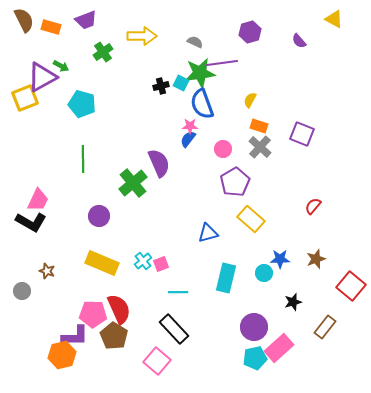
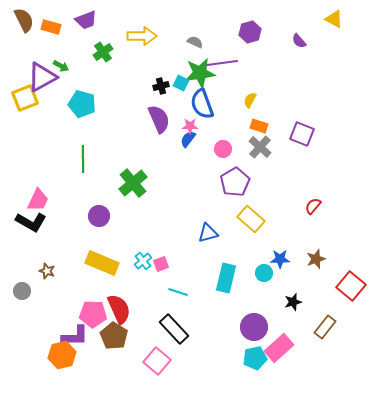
purple semicircle at (159, 163): moved 44 px up
cyan line at (178, 292): rotated 18 degrees clockwise
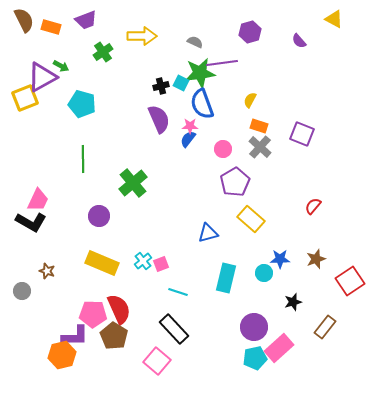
red square at (351, 286): moved 1 px left, 5 px up; rotated 16 degrees clockwise
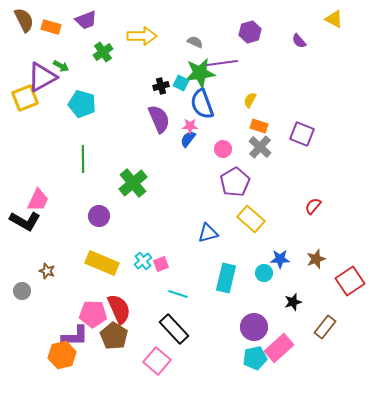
black L-shape at (31, 222): moved 6 px left, 1 px up
cyan line at (178, 292): moved 2 px down
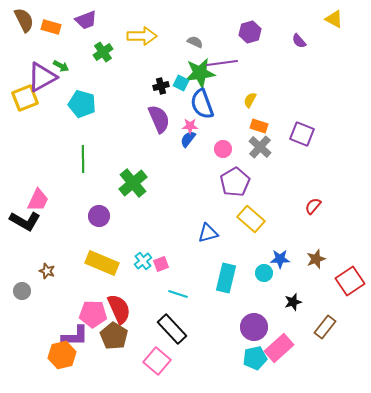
black rectangle at (174, 329): moved 2 px left
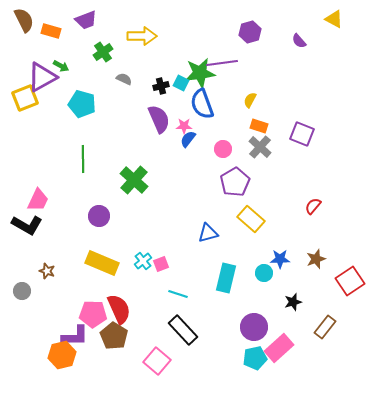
orange rectangle at (51, 27): moved 4 px down
gray semicircle at (195, 42): moved 71 px left, 37 px down
pink star at (190, 126): moved 6 px left
green cross at (133, 183): moved 1 px right, 3 px up; rotated 8 degrees counterclockwise
black L-shape at (25, 221): moved 2 px right, 4 px down
black rectangle at (172, 329): moved 11 px right, 1 px down
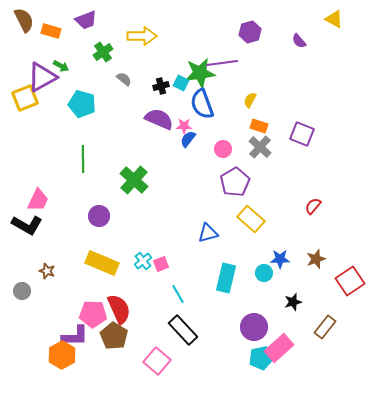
gray semicircle at (124, 79): rotated 14 degrees clockwise
purple semicircle at (159, 119): rotated 44 degrees counterclockwise
cyan line at (178, 294): rotated 42 degrees clockwise
orange hexagon at (62, 355): rotated 16 degrees counterclockwise
cyan pentagon at (255, 358): moved 6 px right
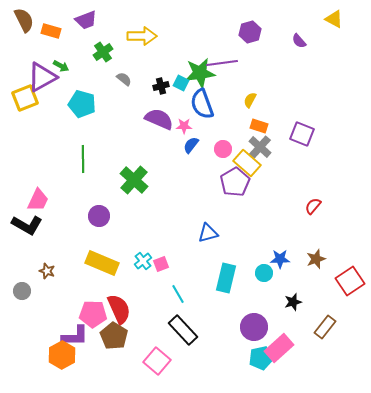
blue semicircle at (188, 139): moved 3 px right, 6 px down
yellow rectangle at (251, 219): moved 4 px left, 56 px up
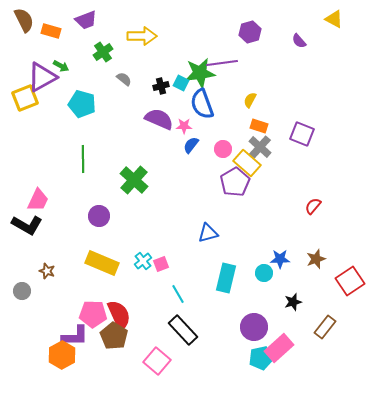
red semicircle at (119, 309): moved 6 px down
